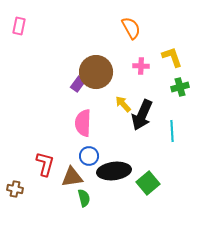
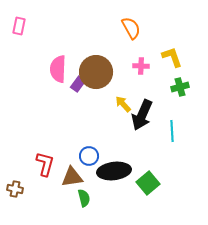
pink semicircle: moved 25 px left, 54 px up
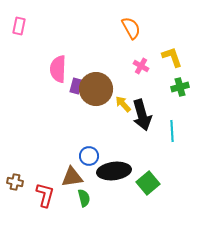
pink cross: rotated 28 degrees clockwise
brown circle: moved 17 px down
purple rectangle: moved 2 px left, 2 px down; rotated 21 degrees counterclockwise
black arrow: rotated 40 degrees counterclockwise
red L-shape: moved 31 px down
brown cross: moved 7 px up
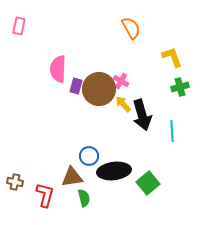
pink cross: moved 20 px left, 15 px down
brown circle: moved 3 px right
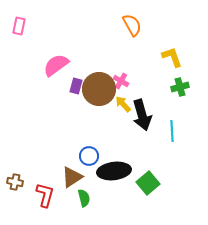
orange semicircle: moved 1 px right, 3 px up
pink semicircle: moved 2 px left, 4 px up; rotated 52 degrees clockwise
brown triangle: rotated 25 degrees counterclockwise
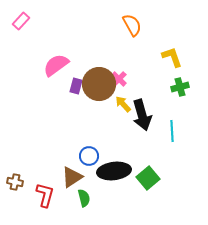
pink rectangle: moved 2 px right, 5 px up; rotated 30 degrees clockwise
pink cross: moved 2 px left, 2 px up; rotated 14 degrees clockwise
brown circle: moved 5 px up
green square: moved 5 px up
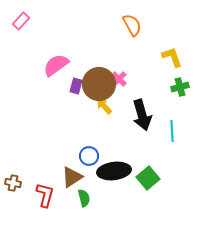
yellow arrow: moved 19 px left, 2 px down
brown cross: moved 2 px left, 1 px down
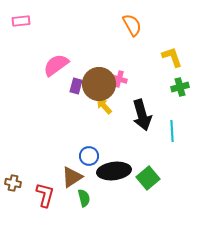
pink rectangle: rotated 42 degrees clockwise
pink cross: rotated 28 degrees counterclockwise
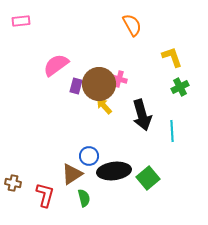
green cross: rotated 12 degrees counterclockwise
brown triangle: moved 3 px up
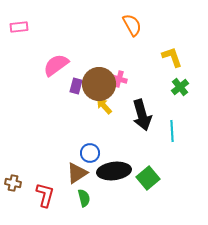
pink rectangle: moved 2 px left, 6 px down
green cross: rotated 12 degrees counterclockwise
blue circle: moved 1 px right, 3 px up
brown triangle: moved 5 px right, 1 px up
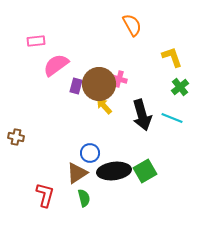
pink rectangle: moved 17 px right, 14 px down
cyan line: moved 13 px up; rotated 65 degrees counterclockwise
green square: moved 3 px left, 7 px up; rotated 10 degrees clockwise
brown cross: moved 3 px right, 46 px up
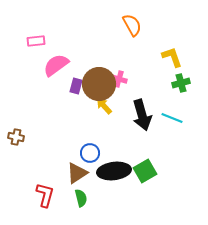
green cross: moved 1 px right, 4 px up; rotated 24 degrees clockwise
green semicircle: moved 3 px left
